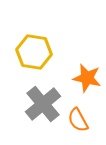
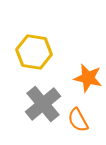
orange star: moved 1 px right
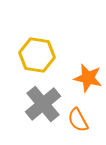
yellow hexagon: moved 3 px right, 3 px down
